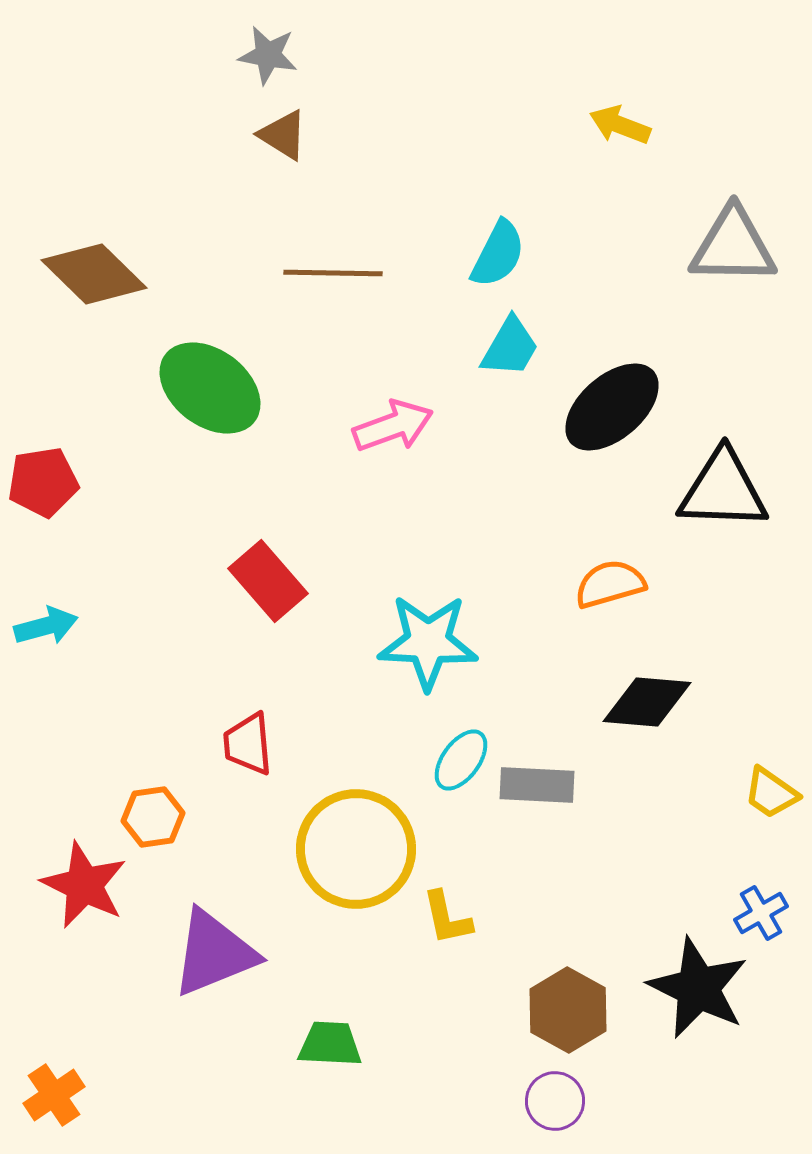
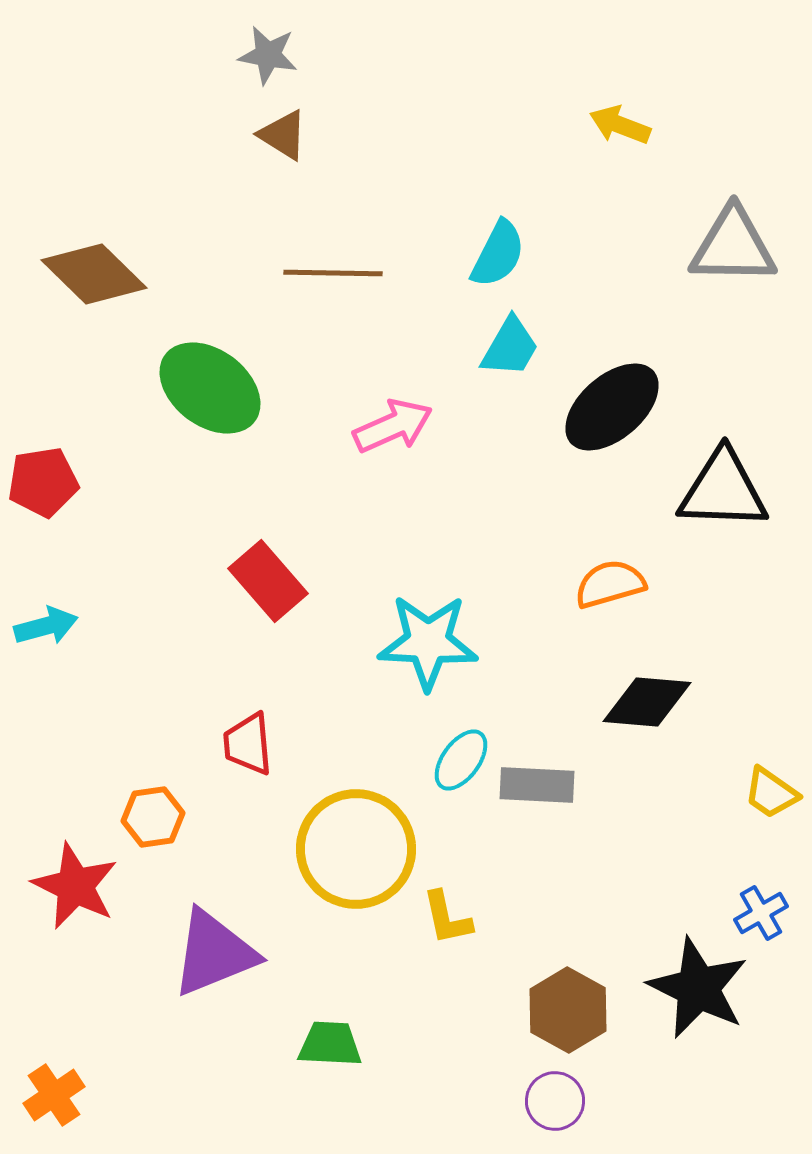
pink arrow: rotated 4 degrees counterclockwise
red star: moved 9 px left, 1 px down
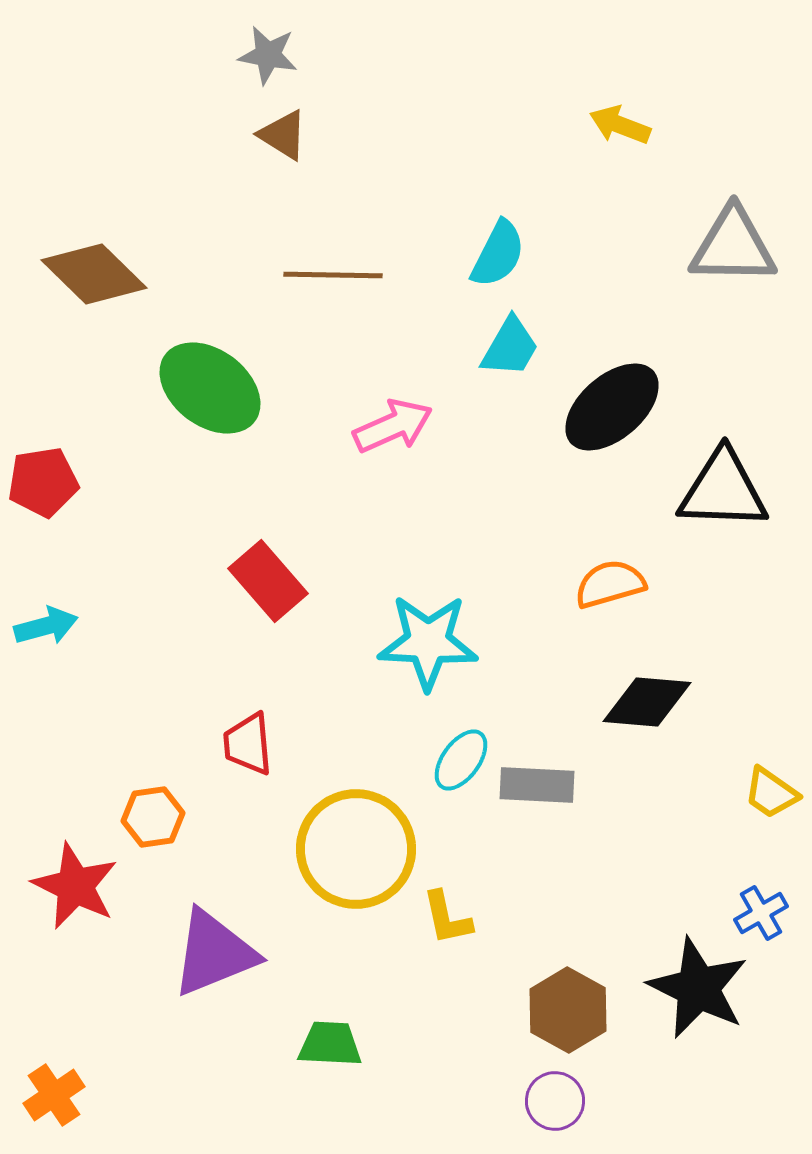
brown line: moved 2 px down
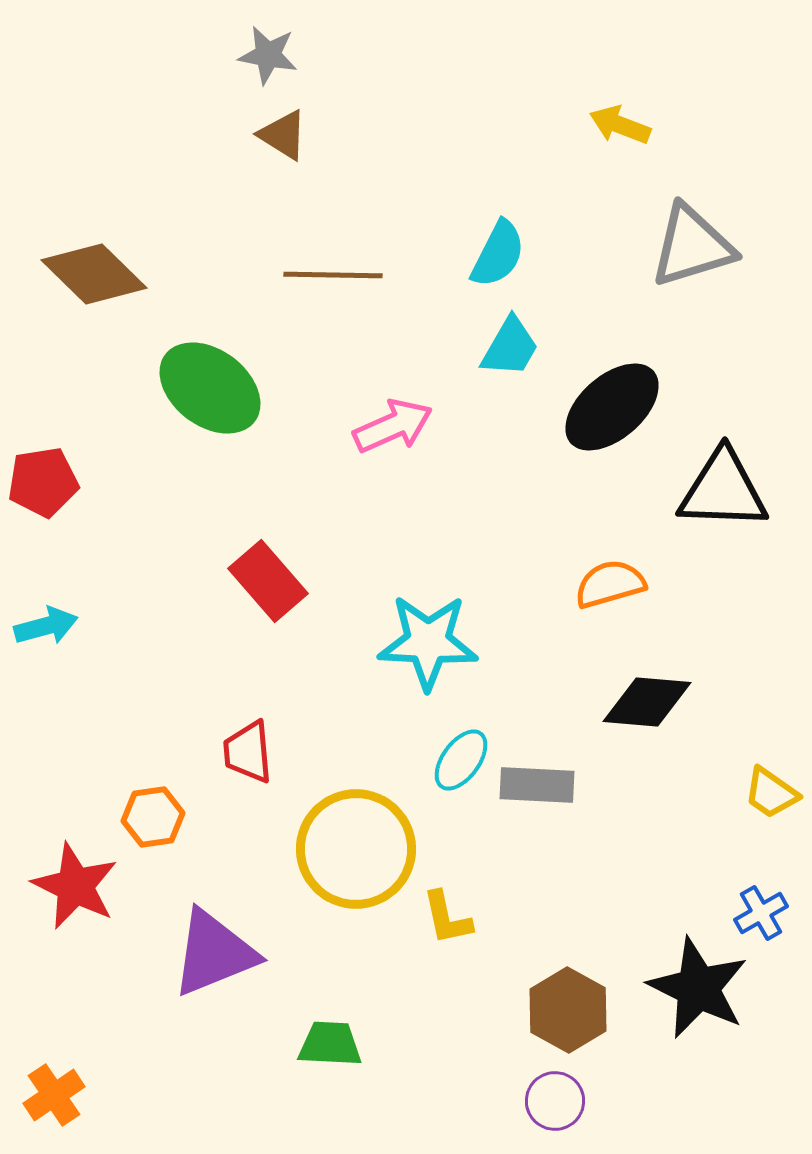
gray triangle: moved 41 px left; rotated 18 degrees counterclockwise
red trapezoid: moved 8 px down
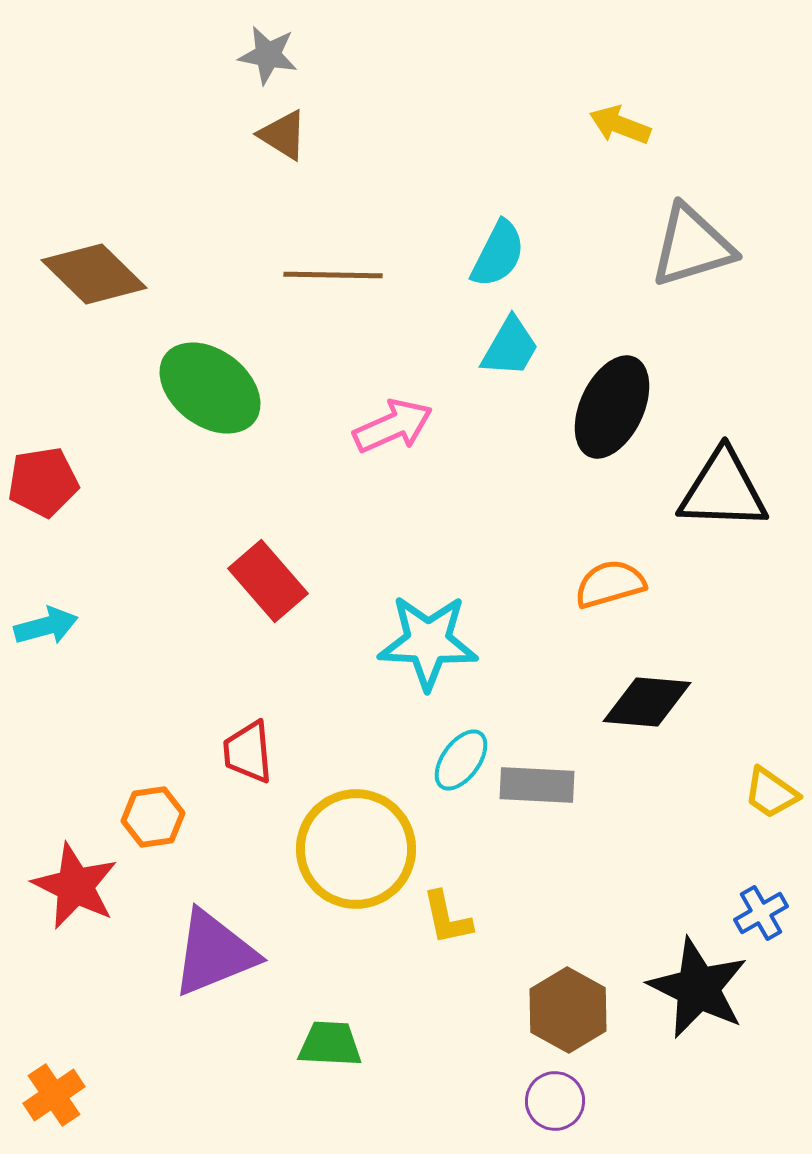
black ellipse: rotated 24 degrees counterclockwise
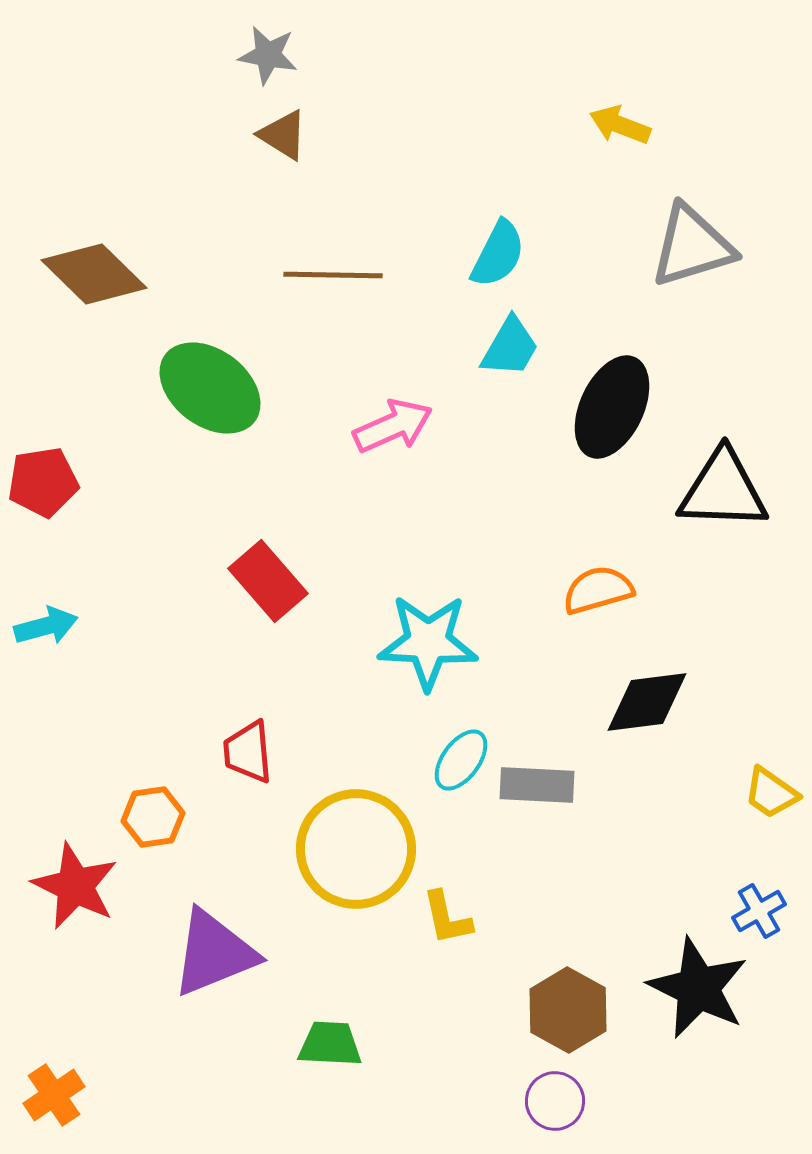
orange semicircle: moved 12 px left, 6 px down
black diamond: rotated 12 degrees counterclockwise
blue cross: moved 2 px left, 2 px up
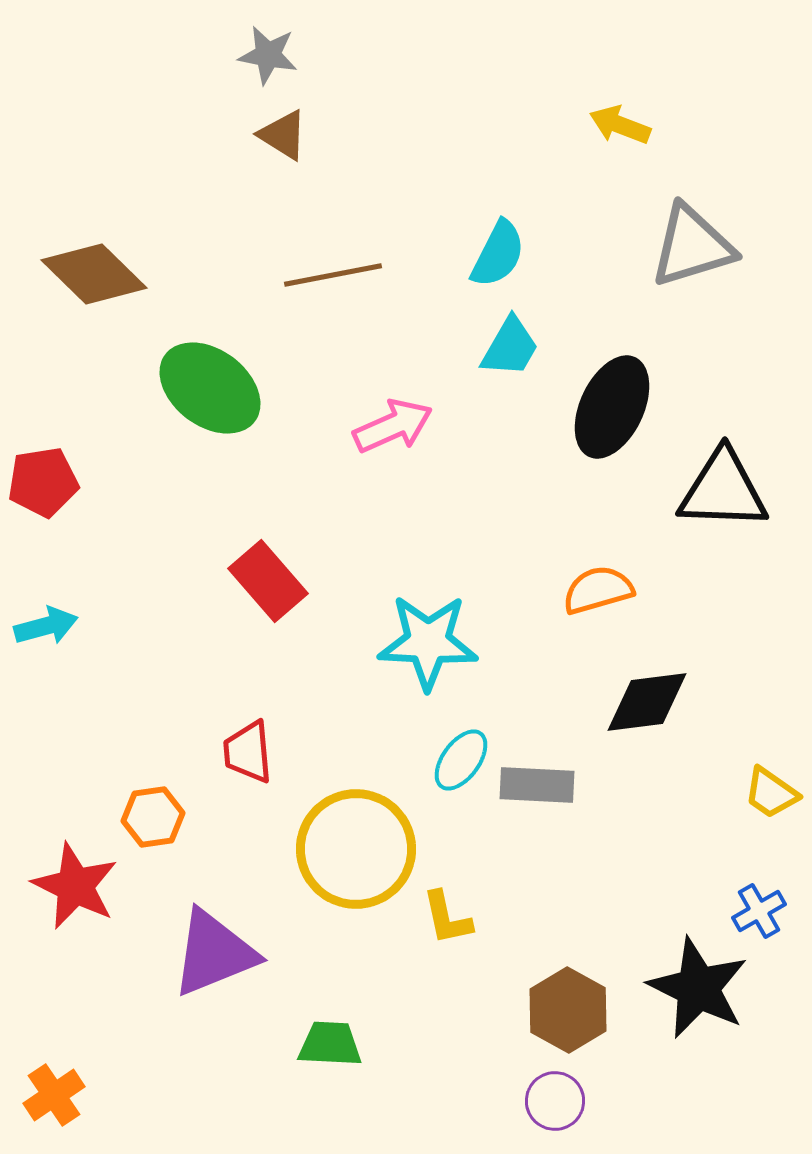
brown line: rotated 12 degrees counterclockwise
